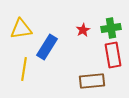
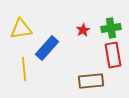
blue rectangle: moved 1 px down; rotated 10 degrees clockwise
yellow line: rotated 15 degrees counterclockwise
brown rectangle: moved 1 px left
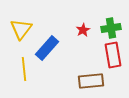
yellow triangle: rotated 45 degrees counterclockwise
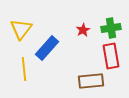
red rectangle: moved 2 px left, 1 px down
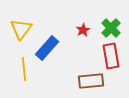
green cross: rotated 36 degrees counterclockwise
